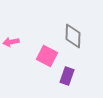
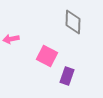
gray diamond: moved 14 px up
pink arrow: moved 3 px up
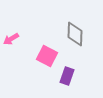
gray diamond: moved 2 px right, 12 px down
pink arrow: rotated 21 degrees counterclockwise
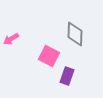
pink square: moved 2 px right
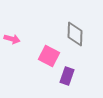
pink arrow: moved 1 px right; rotated 133 degrees counterclockwise
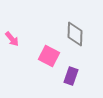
pink arrow: rotated 35 degrees clockwise
purple rectangle: moved 4 px right
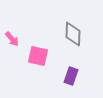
gray diamond: moved 2 px left
pink square: moved 11 px left; rotated 15 degrees counterclockwise
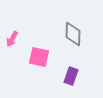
pink arrow: rotated 70 degrees clockwise
pink square: moved 1 px right, 1 px down
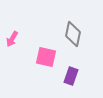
gray diamond: rotated 10 degrees clockwise
pink square: moved 7 px right
